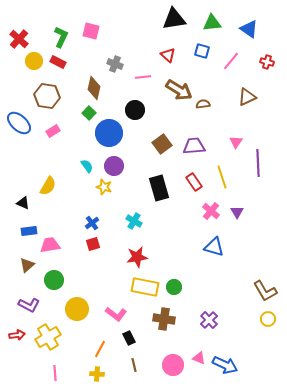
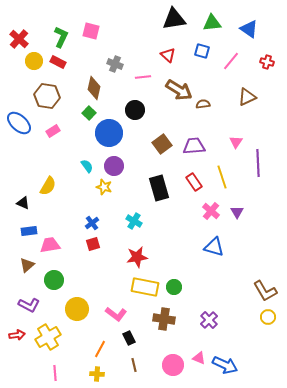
yellow circle at (268, 319): moved 2 px up
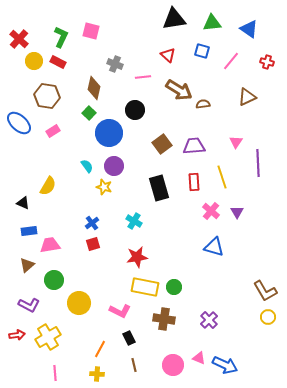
red rectangle at (194, 182): rotated 30 degrees clockwise
yellow circle at (77, 309): moved 2 px right, 6 px up
pink L-shape at (116, 314): moved 4 px right, 3 px up; rotated 10 degrees counterclockwise
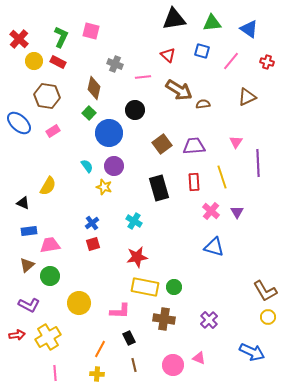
green circle at (54, 280): moved 4 px left, 4 px up
pink L-shape at (120, 311): rotated 25 degrees counterclockwise
blue arrow at (225, 365): moved 27 px right, 13 px up
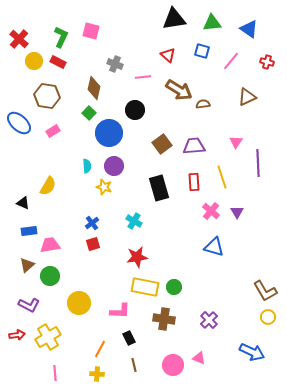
cyan semicircle at (87, 166): rotated 32 degrees clockwise
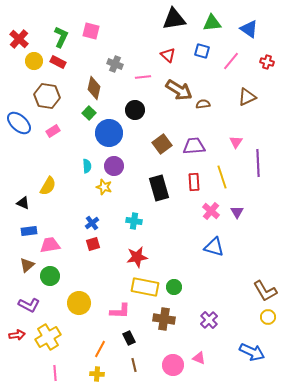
cyan cross at (134, 221): rotated 21 degrees counterclockwise
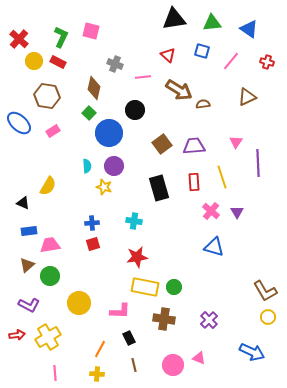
blue cross at (92, 223): rotated 32 degrees clockwise
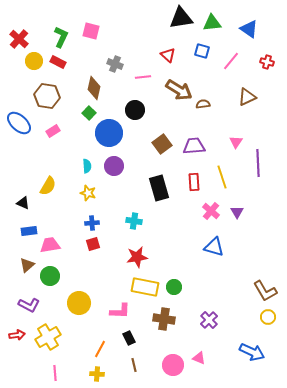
black triangle at (174, 19): moved 7 px right, 1 px up
yellow star at (104, 187): moved 16 px left, 6 px down
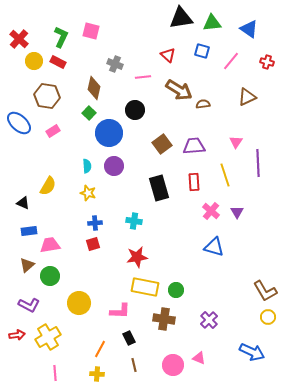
yellow line at (222, 177): moved 3 px right, 2 px up
blue cross at (92, 223): moved 3 px right
green circle at (174, 287): moved 2 px right, 3 px down
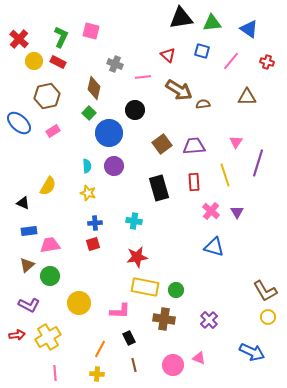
brown hexagon at (47, 96): rotated 20 degrees counterclockwise
brown triangle at (247, 97): rotated 24 degrees clockwise
purple line at (258, 163): rotated 20 degrees clockwise
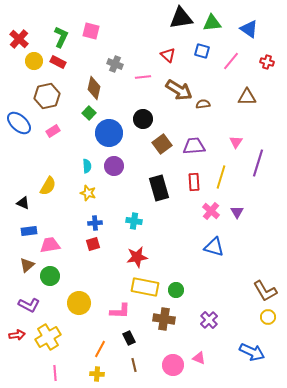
black circle at (135, 110): moved 8 px right, 9 px down
yellow line at (225, 175): moved 4 px left, 2 px down; rotated 35 degrees clockwise
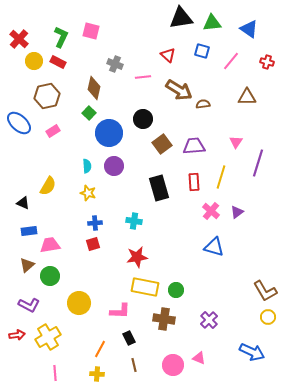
purple triangle at (237, 212): rotated 24 degrees clockwise
